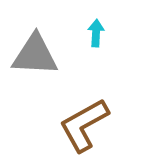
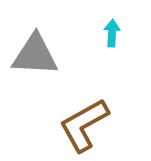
cyan arrow: moved 16 px right
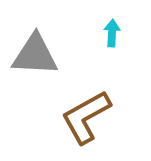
brown L-shape: moved 2 px right, 8 px up
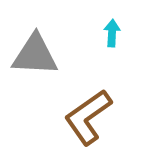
brown L-shape: moved 2 px right; rotated 6 degrees counterclockwise
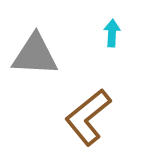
brown L-shape: rotated 4 degrees counterclockwise
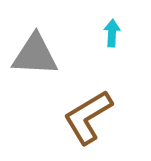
brown L-shape: rotated 8 degrees clockwise
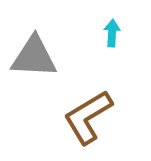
gray triangle: moved 1 px left, 2 px down
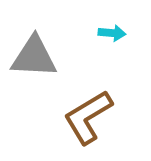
cyan arrow: rotated 92 degrees clockwise
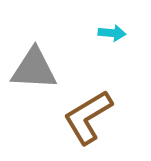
gray triangle: moved 12 px down
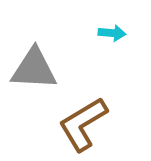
brown L-shape: moved 5 px left, 7 px down
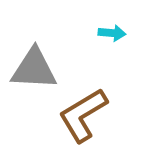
brown L-shape: moved 9 px up
